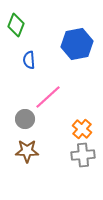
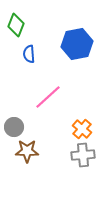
blue semicircle: moved 6 px up
gray circle: moved 11 px left, 8 px down
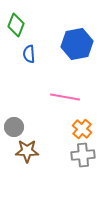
pink line: moved 17 px right; rotated 52 degrees clockwise
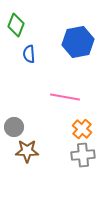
blue hexagon: moved 1 px right, 2 px up
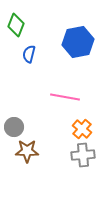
blue semicircle: rotated 18 degrees clockwise
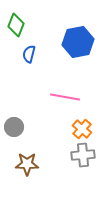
brown star: moved 13 px down
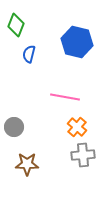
blue hexagon: moved 1 px left; rotated 24 degrees clockwise
orange cross: moved 5 px left, 2 px up
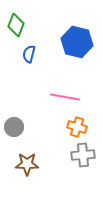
orange cross: rotated 24 degrees counterclockwise
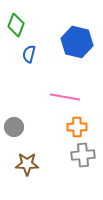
orange cross: rotated 18 degrees counterclockwise
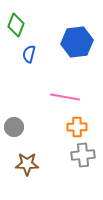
blue hexagon: rotated 20 degrees counterclockwise
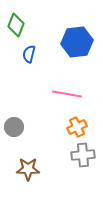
pink line: moved 2 px right, 3 px up
orange cross: rotated 24 degrees counterclockwise
brown star: moved 1 px right, 5 px down
